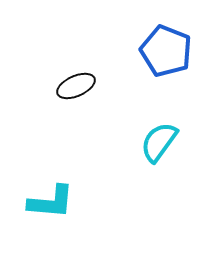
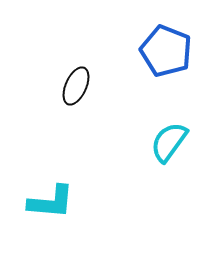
black ellipse: rotated 42 degrees counterclockwise
cyan semicircle: moved 10 px right
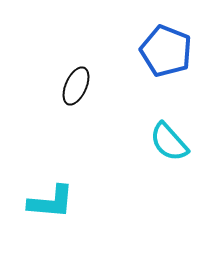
cyan semicircle: rotated 78 degrees counterclockwise
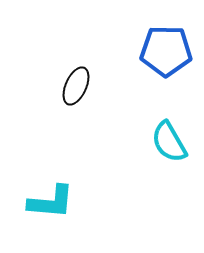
blue pentagon: rotated 21 degrees counterclockwise
cyan semicircle: rotated 12 degrees clockwise
